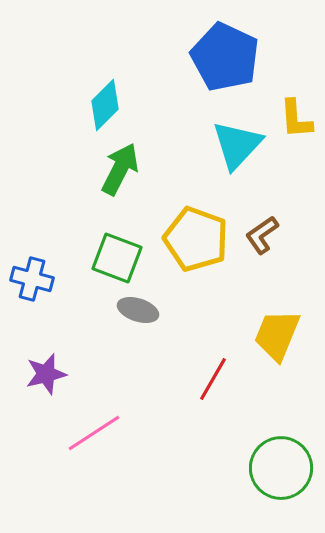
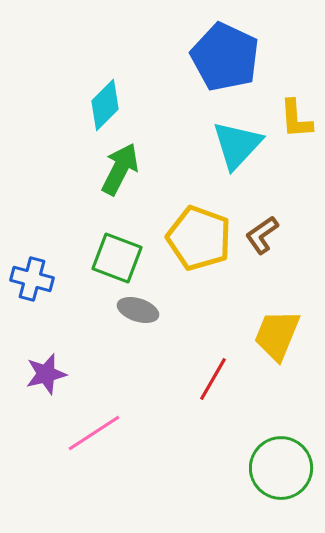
yellow pentagon: moved 3 px right, 1 px up
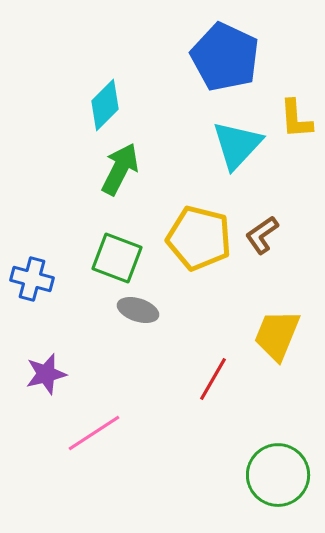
yellow pentagon: rotated 6 degrees counterclockwise
green circle: moved 3 px left, 7 px down
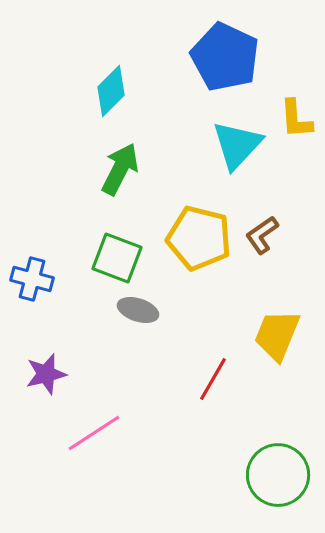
cyan diamond: moved 6 px right, 14 px up
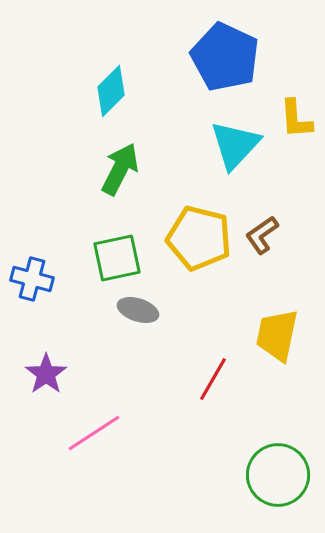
cyan triangle: moved 2 px left
green square: rotated 33 degrees counterclockwise
yellow trapezoid: rotated 10 degrees counterclockwise
purple star: rotated 21 degrees counterclockwise
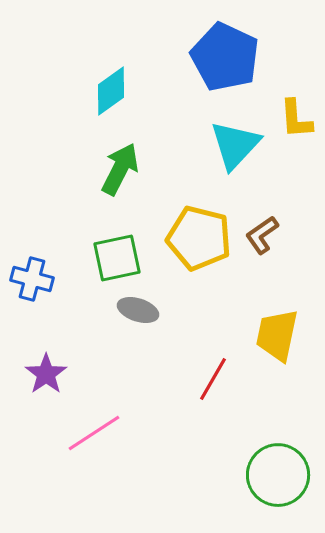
cyan diamond: rotated 9 degrees clockwise
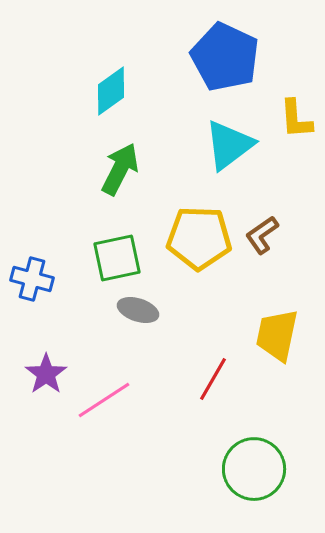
cyan triangle: moved 6 px left; rotated 10 degrees clockwise
yellow pentagon: rotated 12 degrees counterclockwise
pink line: moved 10 px right, 33 px up
green circle: moved 24 px left, 6 px up
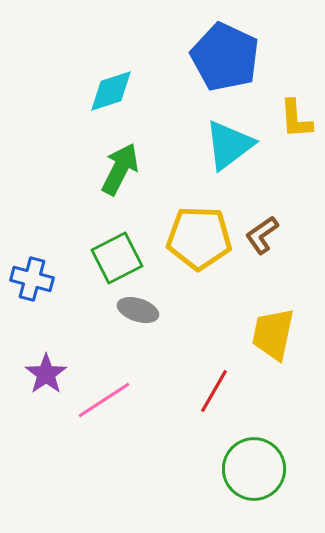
cyan diamond: rotated 18 degrees clockwise
green square: rotated 15 degrees counterclockwise
yellow trapezoid: moved 4 px left, 1 px up
red line: moved 1 px right, 12 px down
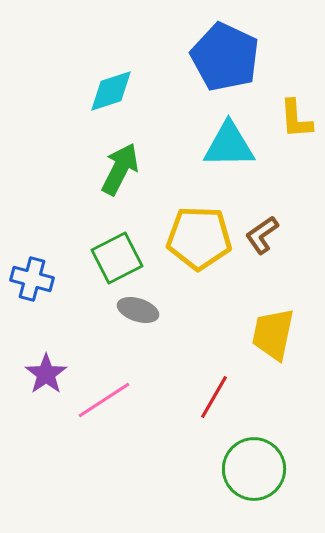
cyan triangle: rotated 36 degrees clockwise
red line: moved 6 px down
